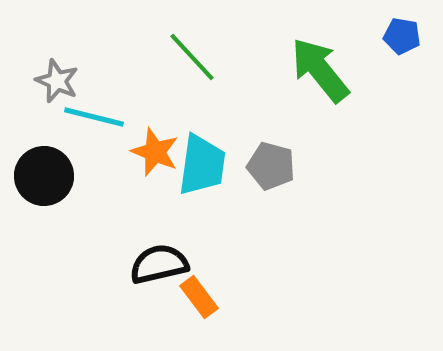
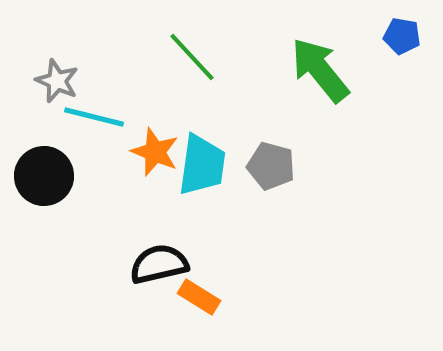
orange rectangle: rotated 21 degrees counterclockwise
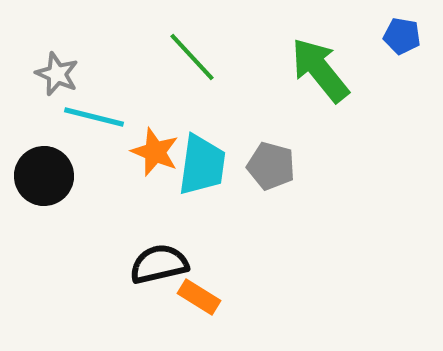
gray star: moved 7 px up
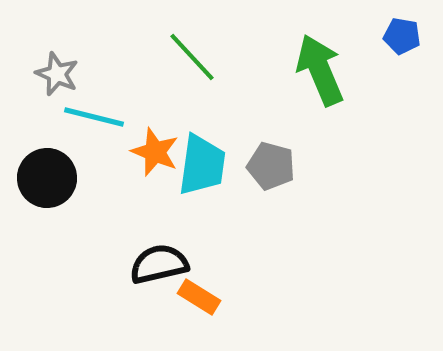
green arrow: rotated 16 degrees clockwise
black circle: moved 3 px right, 2 px down
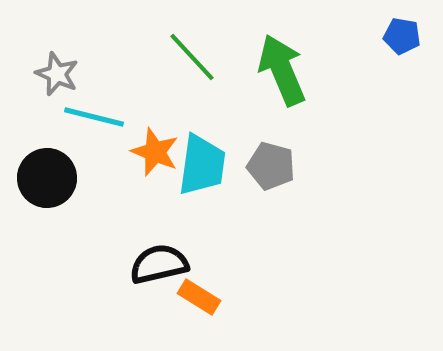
green arrow: moved 38 px left
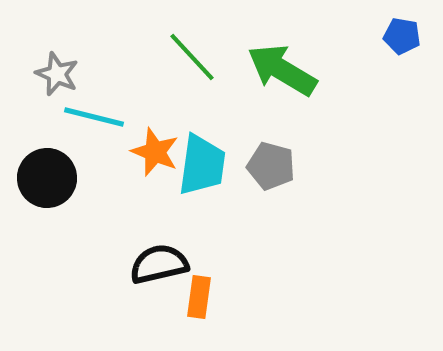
green arrow: rotated 36 degrees counterclockwise
orange rectangle: rotated 66 degrees clockwise
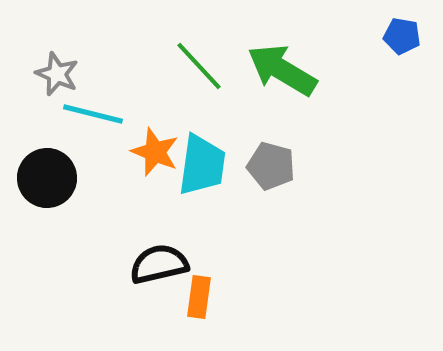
green line: moved 7 px right, 9 px down
cyan line: moved 1 px left, 3 px up
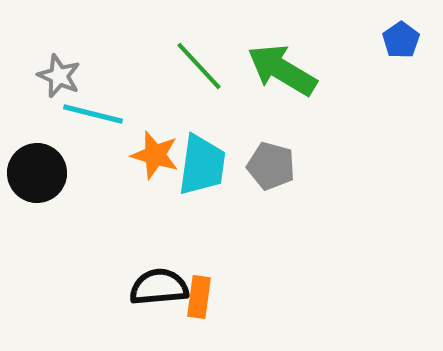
blue pentagon: moved 1 px left, 4 px down; rotated 27 degrees clockwise
gray star: moved 2 px right, 2 px down
orange star: moved 3 px down; rotated 6 degrees counterclockwise
black circle: moved 10 px left, 5 px up
black semicircle: moved 23 px down; rotated 8 degrees clockwise
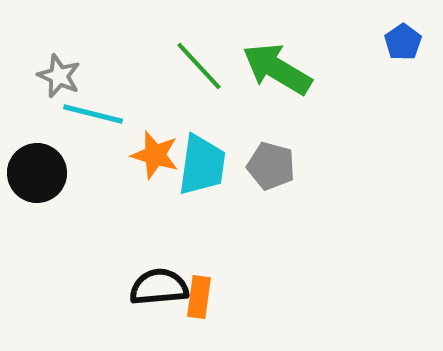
blue pentagon: moved 2 px right, 2 px down
green arrow: moved 5 px left, 1 px up
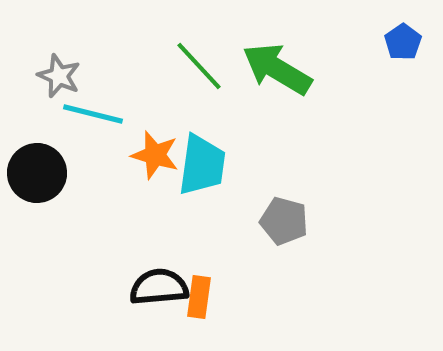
gray pentagon: moved 13 px right, 55 px down
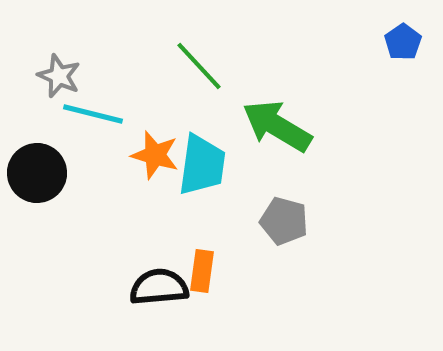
green arrow: moved 57 px down
orange rectangle: moved 3 px right, 26 px up
